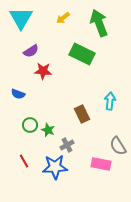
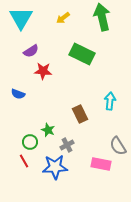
green arrow: moved 3 px right, 6 px up; rotated 8 degrees clockwise
brown rectangle: moved 2 px left
green circle: moved 17 px down
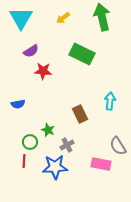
blue semicircle: moved 10 px down; rotated 32 degrees counterclockwise
red line: rotated 32 degrees clockwise
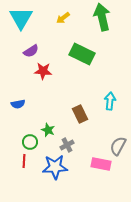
gray semicircle: rotated 60 degrees clockwise
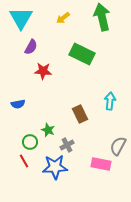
purple semicircle: moved 4 px up; rotated 28 degrees counterclockwise
red line: rotated 32 degrees counterclockwise
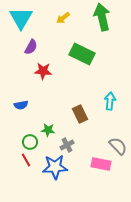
blue semicircle: moved 3 px right, 1 px down
green star: rotated 16 degrees counterclockwise
gray semicircle: rotated 108 degrees clockwise
red line: moved 2 px right, 1 px up
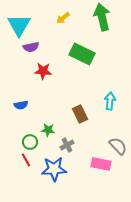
cyan triangle: moved 2 px left, 7 px down
purple semicircle: rotated 49 degrees clockwise
blue star: moved 1 px left, 2 px down
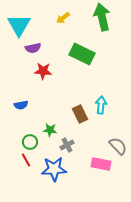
purple semicircle: moved 2 px right, 1 px down
cyan arrow: moved 9 px left, 4 px down
green star: moved 2 px right
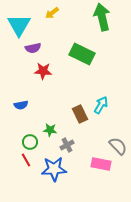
yellow arrow: moved 11 px left, 5 px up
cyan arrow: rotated 24 degrees clockwise
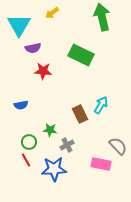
green rectangle: moved 1 px left, 1 px down
green circle: moved 1 px left
